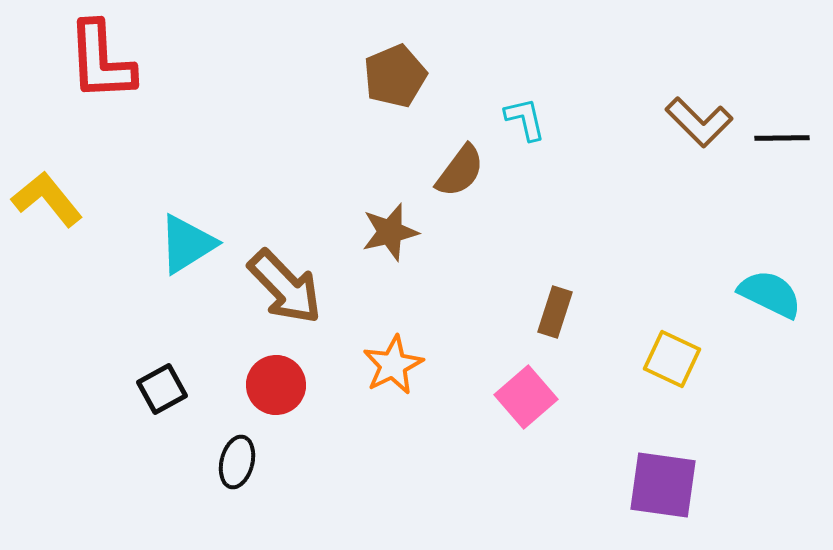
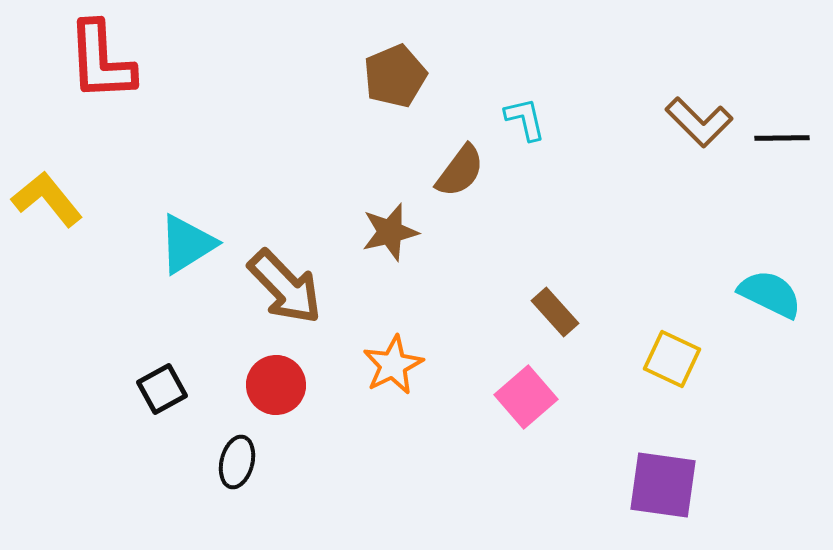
brown rectangle: rotated 60 degrees counterclockwise
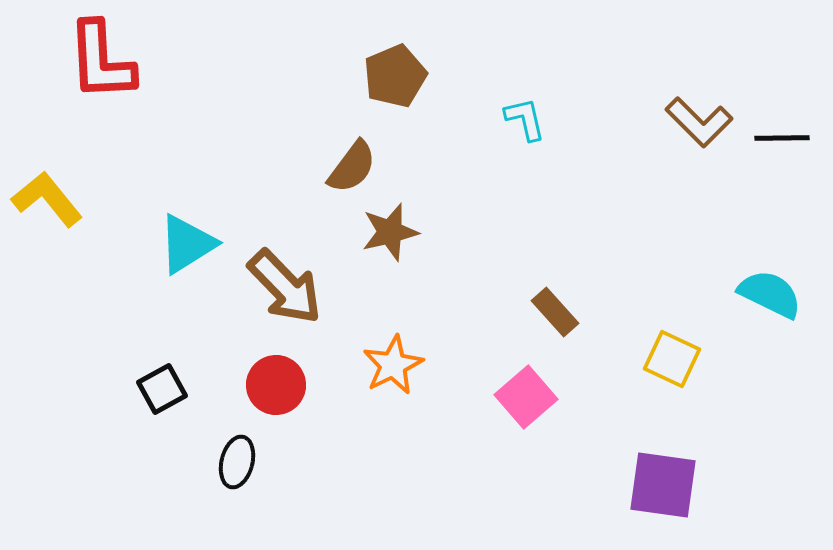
brown semicircle: moved 108 px left, 4 px up
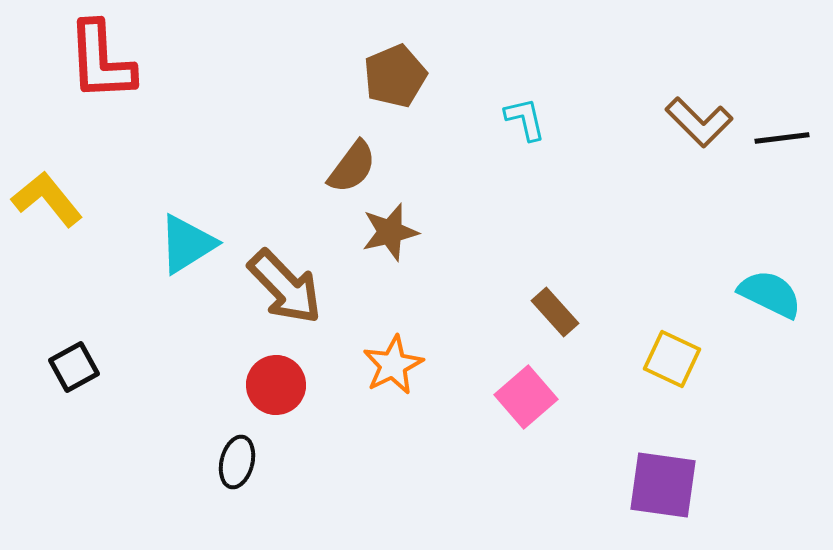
black line: rotated 6 degrees counterclockwise
black square: moved 88 px left, 22 px up
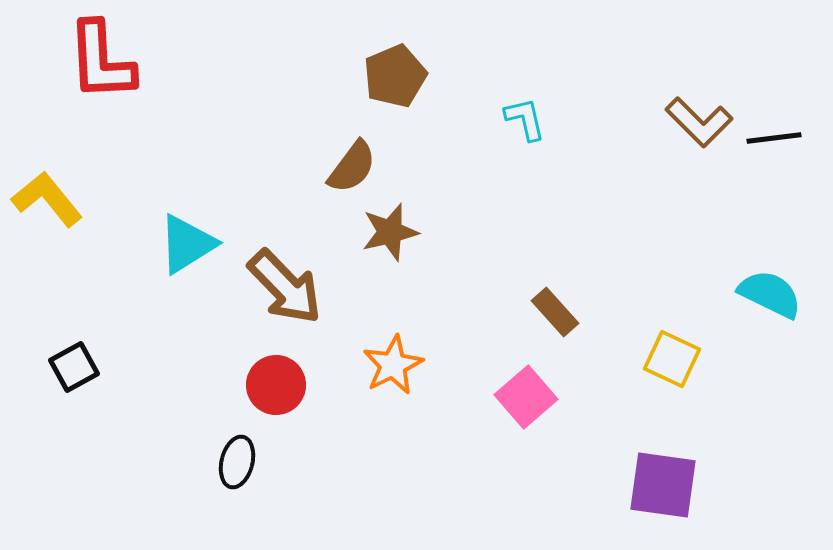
black line: moved 8 px left
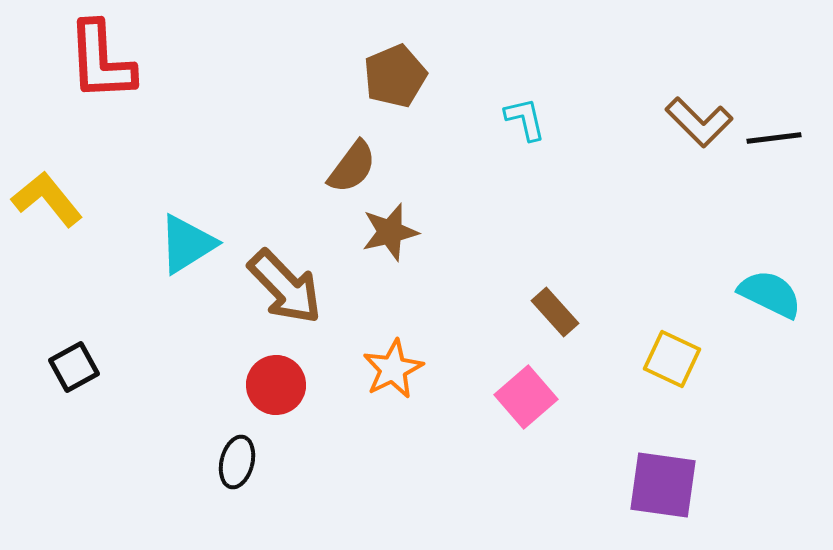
orange star: moved 4 px down
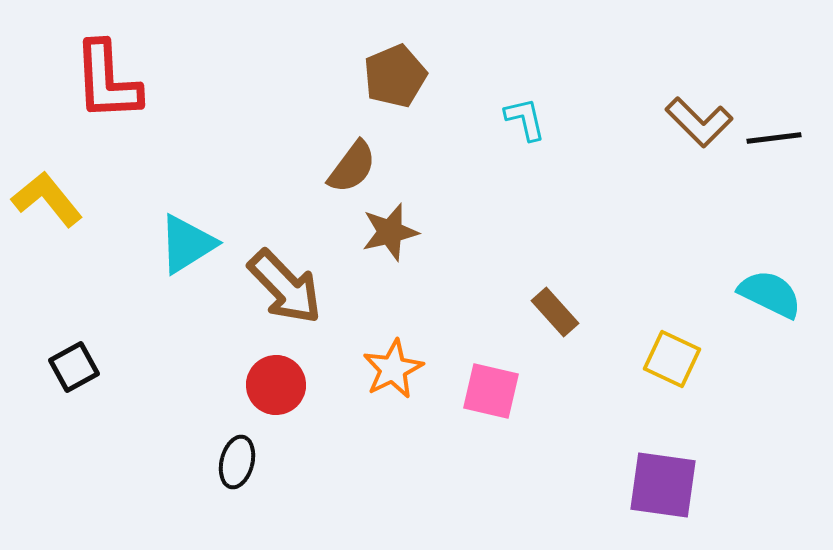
red L-shape: moved 6 px right, 20 px down
pink square: moved 35 px left, 6 px up; rotated 36 degrees counterclockwise
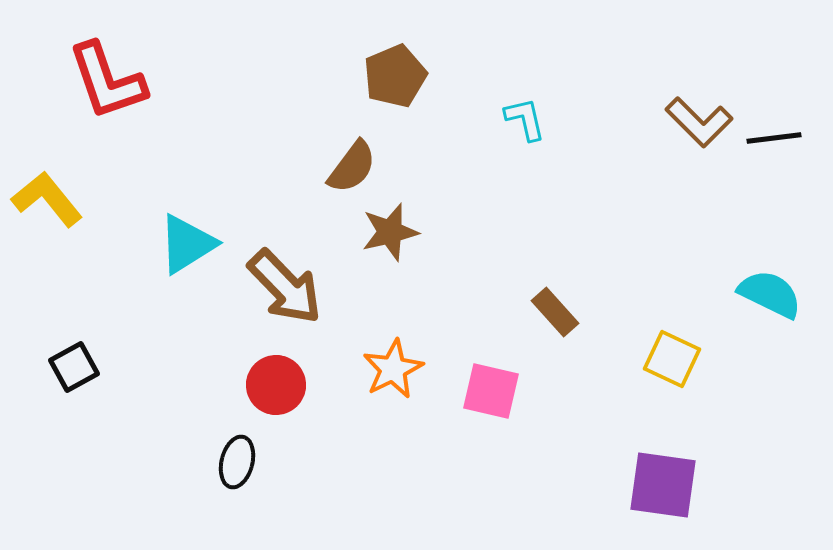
red L-shape: rotated 16 degrees counterclockwise
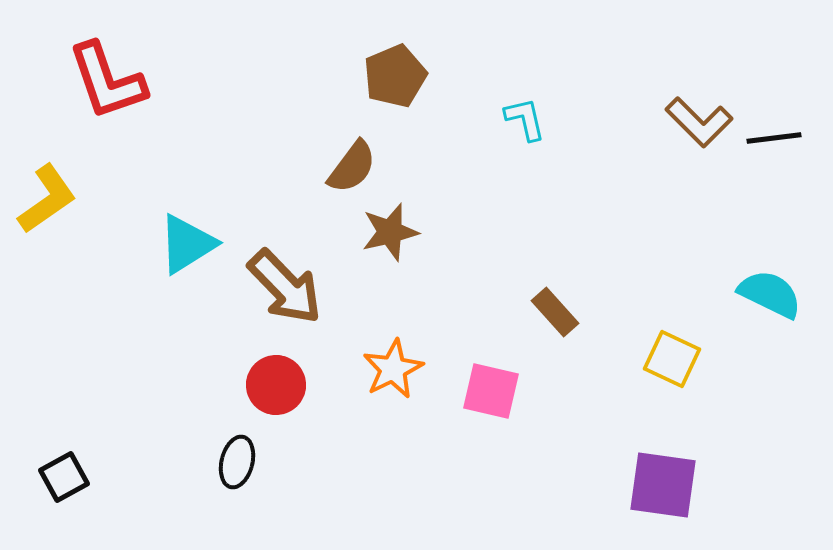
yellow L-shape: rotated 94 degrees clockwise
black square: moved 10 px left, 110 px down
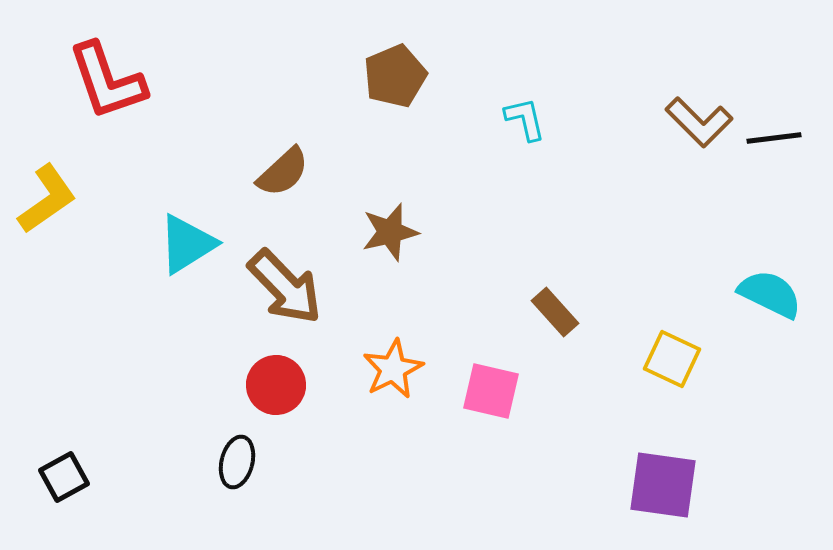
brown semicircle: moved 69 px left, 5 px down; rotated 10 degrees clockwise
